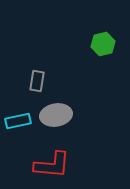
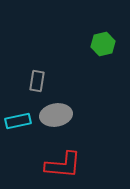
red L-shape: moved 11 px right
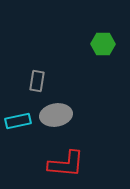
green hexagon: rotated 15 degrees clockwise
red L-shape: moved 3 px right, 1 px up
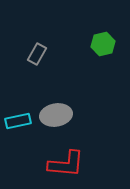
green hexagon: rotated 15 degrees counterclockwise
gray rectangle: moved 27 px up; rotated 20 degrees clockwise
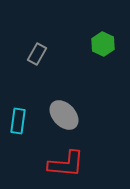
green hexagon: rotated 20 degrees counterclockwise
gray ellipse: moved 8 px right; rotated 56 degrees clockwise
cyan rectangle: rotated 70 degrees counterclockwise
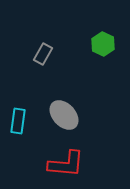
gray rectangle: moved 6 px right
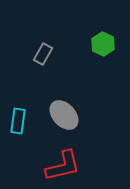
red L-shape: moved 3 px left, 2 px down; rotated 18 degrees counterclockwise
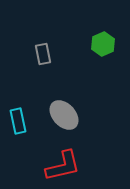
green hexagon: rotated 10 degrees clockwise
gray rectangle: rotated 40 degrees counterclockwise
cyan rectangle: rotated 20 degrees counterclockwise
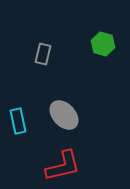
green hexagon: rotated 20 degrees counterclockwise
gray rectangle: rotated 25 degrees clockwise
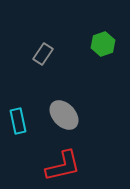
green hexagon: rotated 25 degrees clockwise
gray rectangle: rotated 20 degrees clockwise
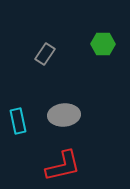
green hexagon: rotated 20 degrees clockwise
gray rectangle: moved 2 px right
gray ellipse: rotated 52 degrees counterclockwise
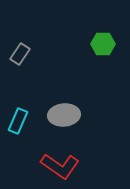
gray rectangle: moved 25 px left
cyan rectangle: rotated 35 degrees clockwise
red L-shape: moved 3 px left; rotated 48 degrees clockwise
